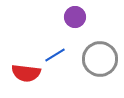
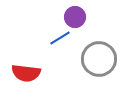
blue line: moved 5 px right, 17 px up
gray circle: moved 1 px left
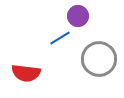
purple circle: moved 3 px right, 1 px up
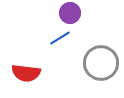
purple circle: moved 8 px left, 3 px up
gray circle: moved 2 px right, 4 px down
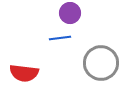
blue line: rotated 25 degrees clockwise
red semicircle: moved 2 px left
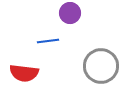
blue line: moved 12 px left, 3 px down
gray circle: moved 3 px down
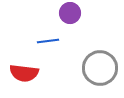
gray circle: moved 1 px left, 2 px down
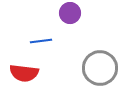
blue line: moved 7 px left
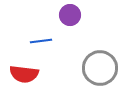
purple circle: moved 2 px down
red semicircle: moved 1 px down
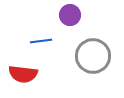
gray circle: moved 7 px left, 12 px up
red semicircle: moved 1 px left
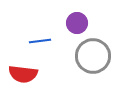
purple circle: moved 7 px right, 8 px down
blue line: moved 1 px left
